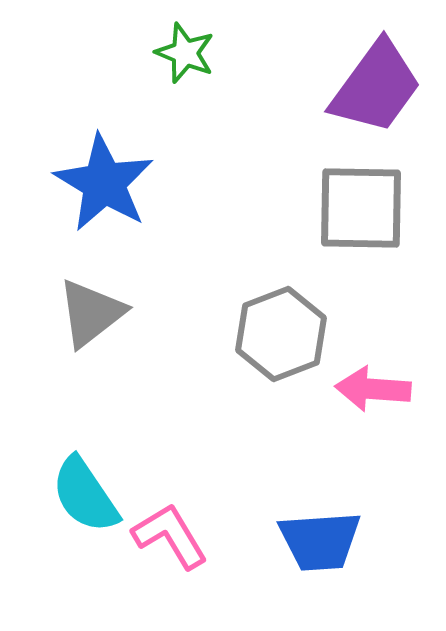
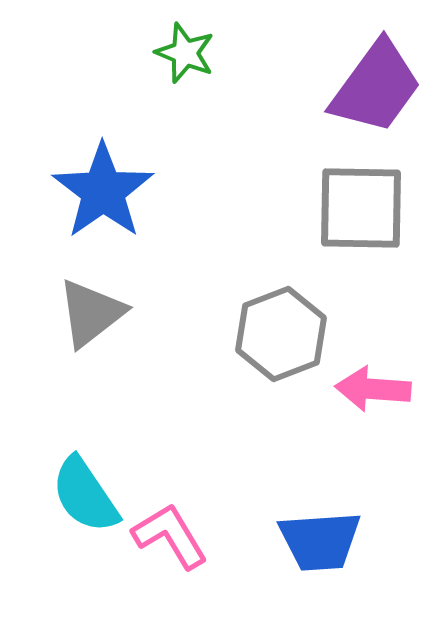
blue star: moved 1 px left, 8 px down; rotated 6 degrees clockwise
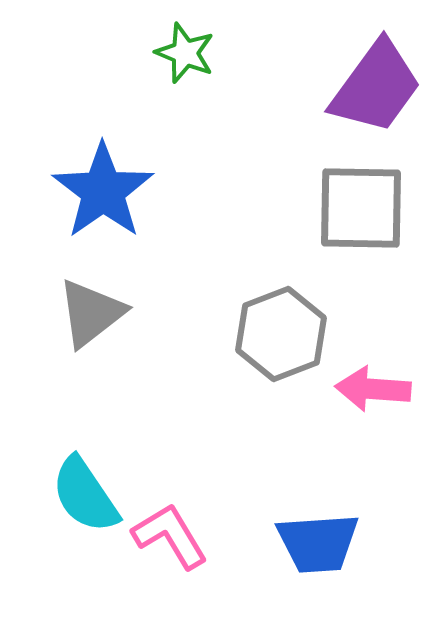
blue trapezoid: moved 2 px left, 2 px down
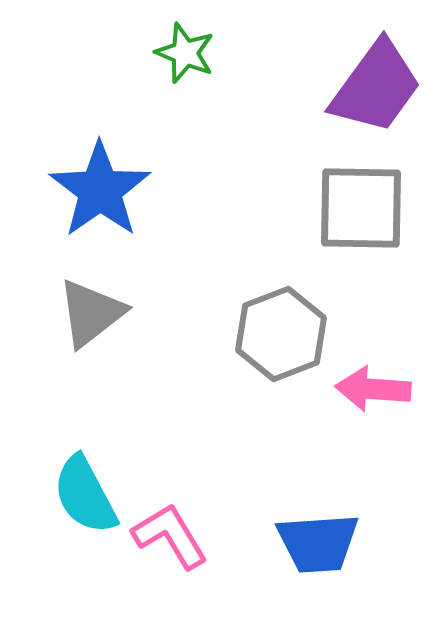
blue star: moved 3 px left, 1 px up
cyan semicircle: rotated 6 degrees clockwise
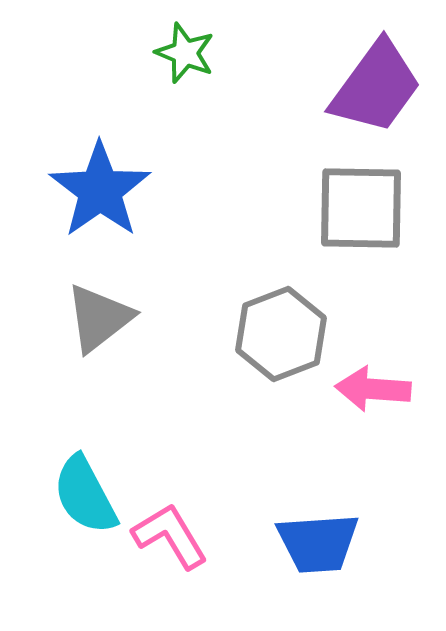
gray triangle: moved 8 px right, 5 px down
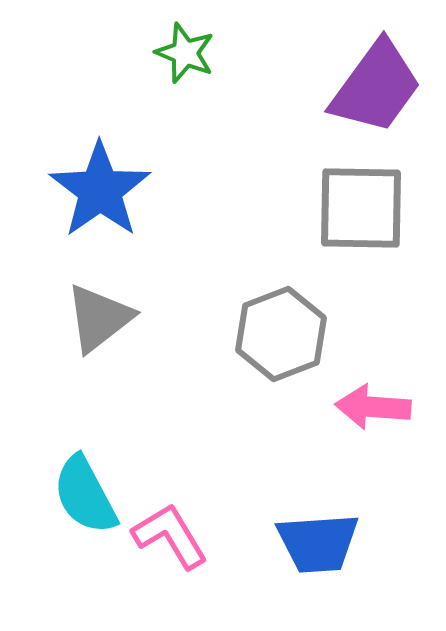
pink arrow: moved 18 px down
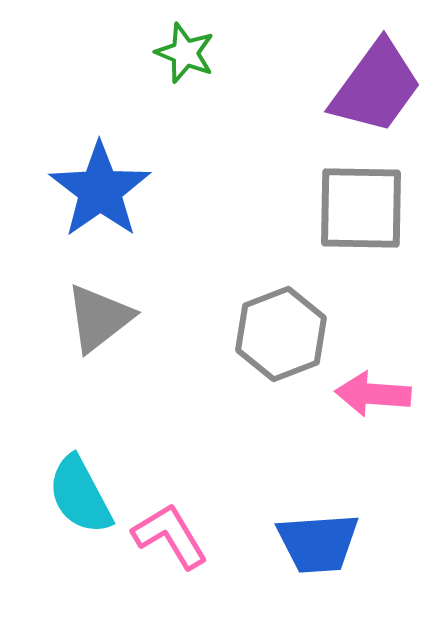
pink arrow: moved 13 px up
cyan semicircle: moved 5 px left
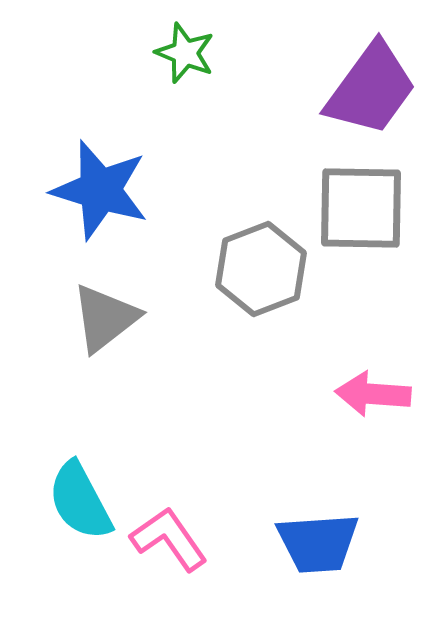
purple trapezoid: moved 5 px left, 2 px down
blue star: rotated 20 degrees counterclockwise
gray triangle: moved 6 px right
gray hexagon: moved 20 px left, 65 px up
cyan semicircle: moved 6 px down
pink L-shape: moved 1 px left, 3 px down; rotated 4 degrees counterclockwise
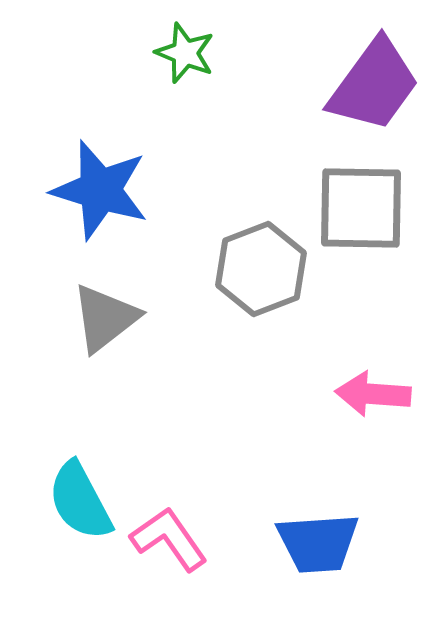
purple trapezoid: moved 3 px right, 4 px up
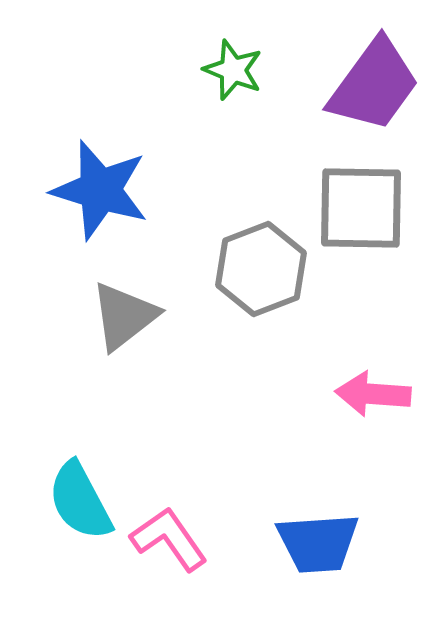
green star: moved 48 px right, 17 px down
gray triangle: moved 19 px right, 2 px up
